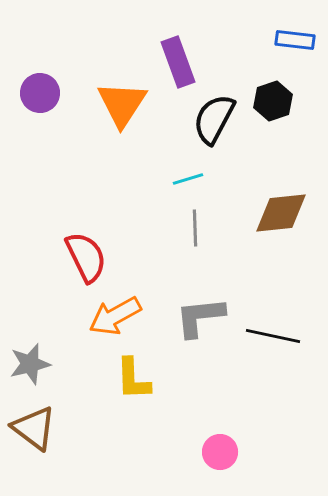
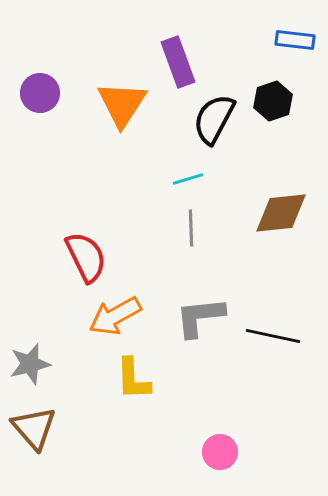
gray line: moved 4 px left
brown triangle: rotated 12 degrees clockwise
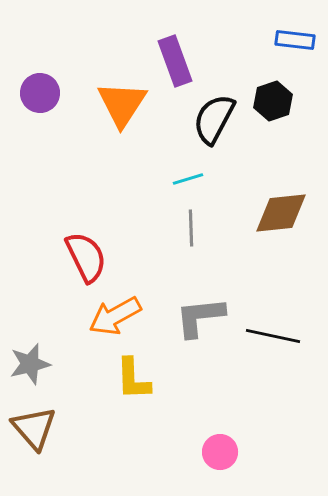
purple rectangle: moved 3 px left, 1 px up
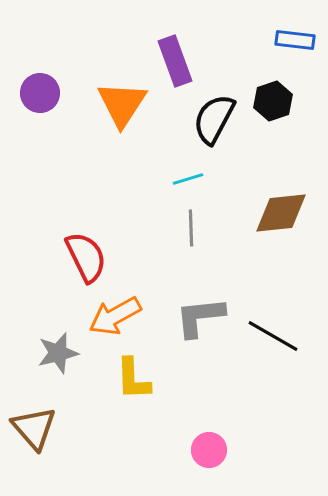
black line: rotated 18 degrees clockwise
gray star: moved 28 px right, 11 px up
pink circle: moved 11 px left, 2 px up
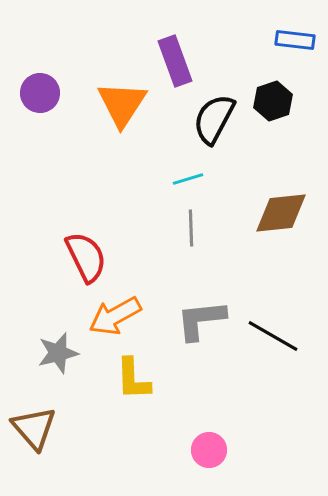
gray L-shape: moved 1 px right, 3 px down
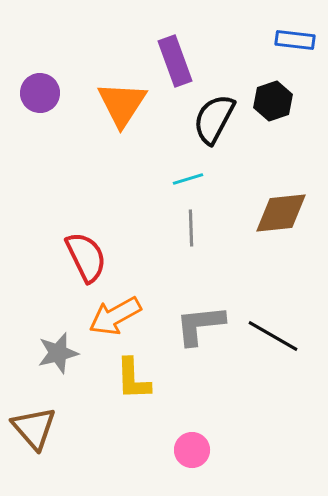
gray L-shape: moved 1 px left, 5 px down
pink circle: moved 17 px left
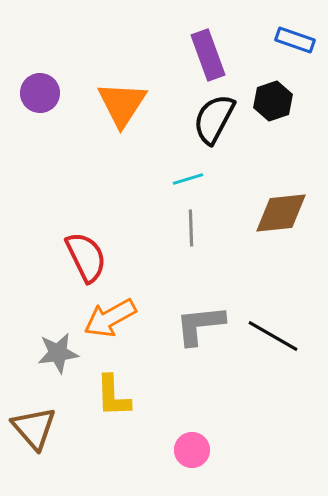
blue rectangle: rotated 12 degrees clockwise
purple rectangle: moved 33 px right, 6 px up
orange arrow: moved 5 px left, 2 px down
gray star: rotated 6 degrees clockwise
yellow L-shape: moved 20 px left, 17 px down
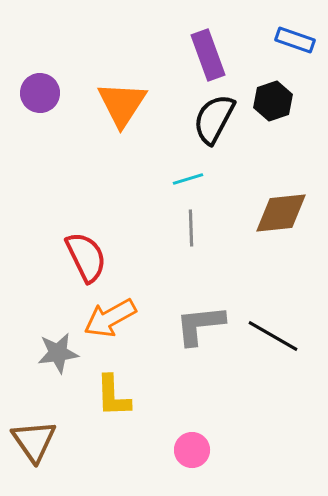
brown triangle: moved 13 px down; rotated 6 degrees clockwise
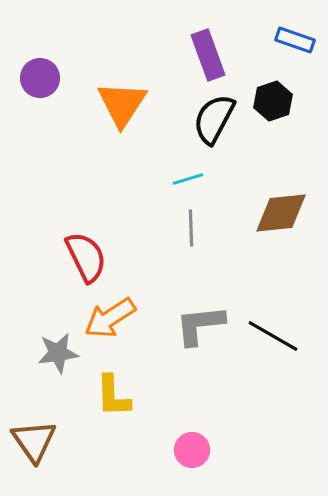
purple circle: moved 15 px up
orange arrow: rotated 4 degrees counterclockwise
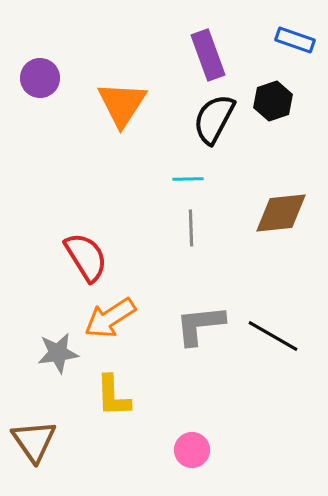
cyan line: rotated 16 degrees clockwise
red semicircle: rotated 6 degrees counterclockwise
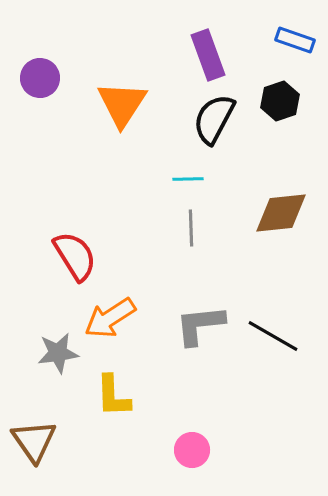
black hexagon: moved 7 px right
red semicircle: moved 11 px left, 1 px up
